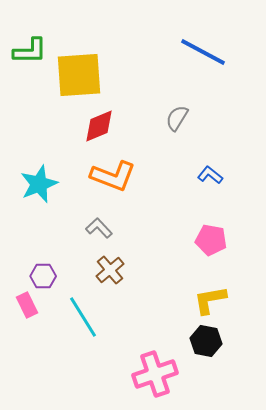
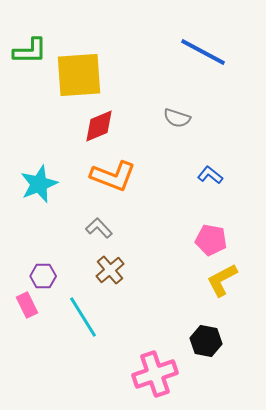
gray semicircle: rotated 104 degrees counterclockwise
yellow L-shape: moved 12 px right, 20 px up; rotated 18 degrees counterclockwise
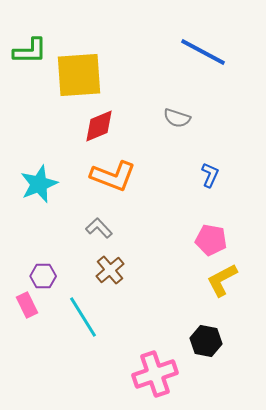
blue L-shape: rotated 75 degrees clockwise
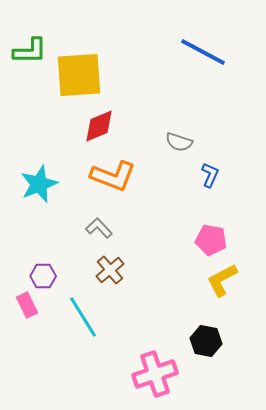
gray semicircle: moved 2 px right, 24 px down
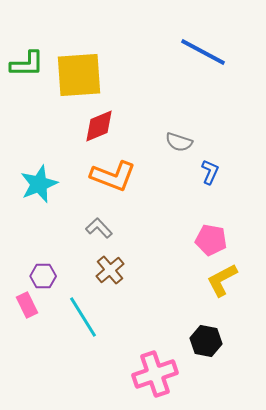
green L-shape: moved 3 px left, 13 px down
blue L-shape: moved 3 px up
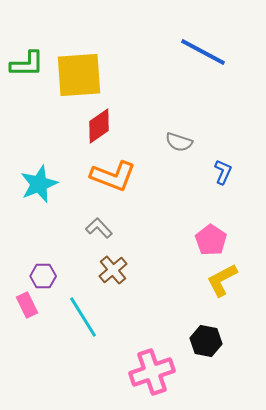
red diamond: rotated 12 degrees counterclockwise
blue L-shape: moved 13 px right
pink pentagon: rotated 24 degrees clockwise
brown cross: moved 3 px right
pink cross: moved 3 px left, 2 px up
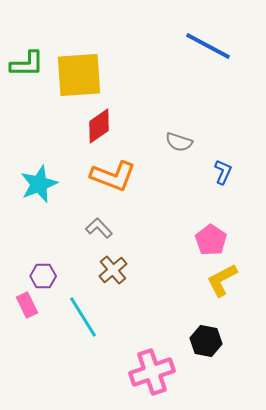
blue line: moved 5 px right, 6 px up
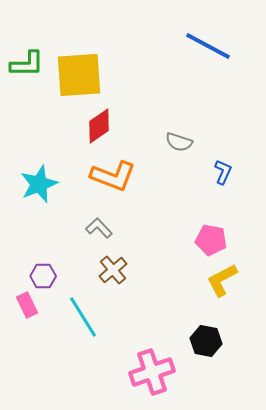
pink pentagon: rotated 24 degrees counterclockwise
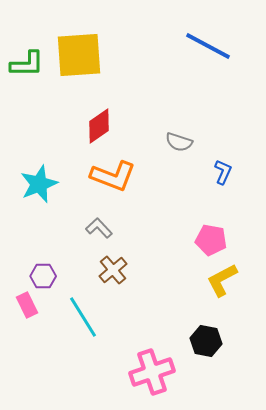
yellow square: moved 20 px up
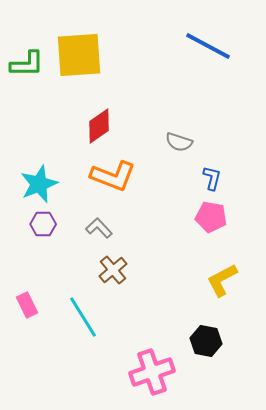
blue L-shape: moved 11 px left, 6 px down; rotated 10 degrees counterclockwise
pink pentagon: moved 23 px up
purple hexagon: moved 52 px up
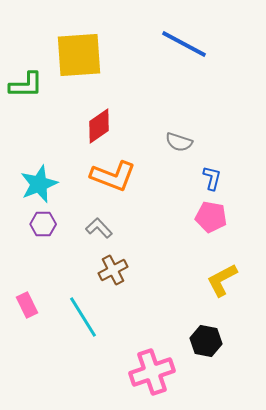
blue line: moved 24 px left, 2 px up
green L-shape: moved 1 px left, 21 px down
brown cross: rotated 12 degrees clockwise
